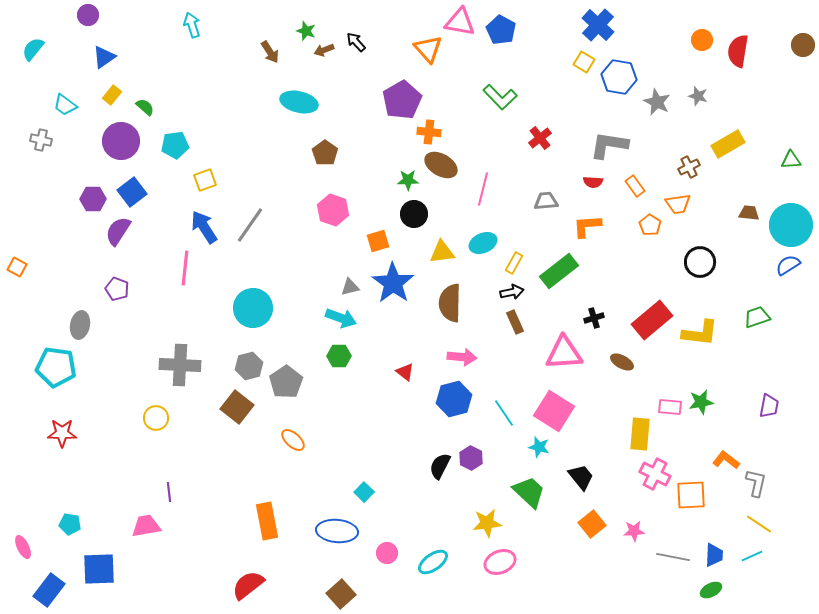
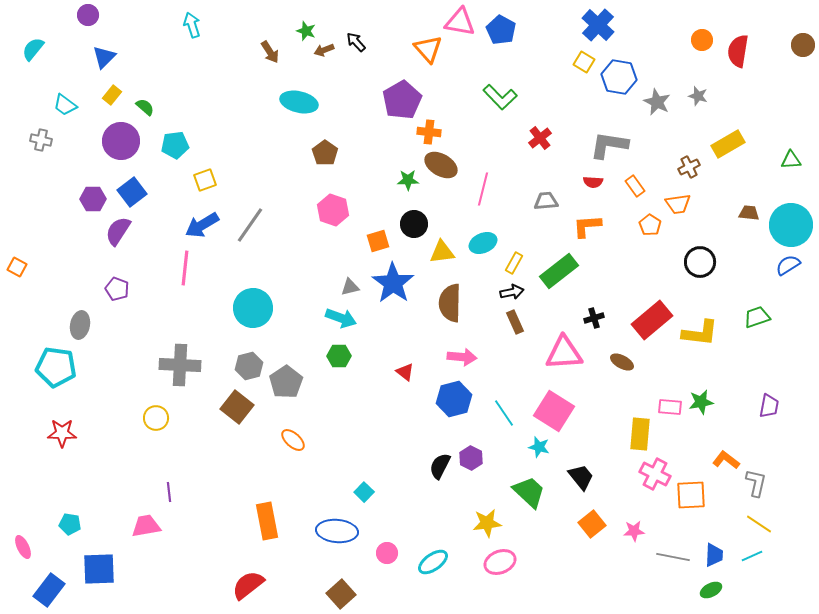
blue triangle at (104, 57): rotated 10 degrees counterclockwise
black circle at (414, 214): moved 10 px down
blue arrow at (204, 227): moved 2 px left, 2 px up; rotated 88 degrees counterclockwise
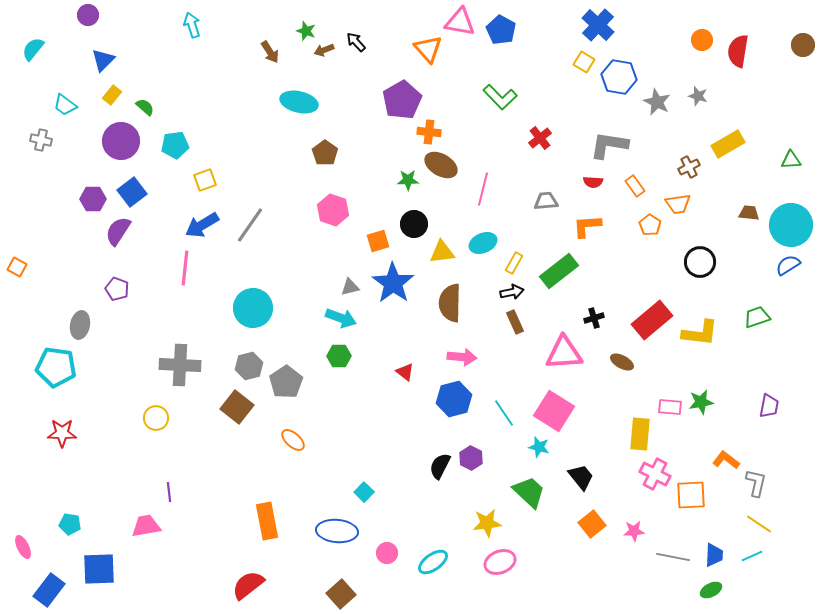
blue triangle at (104, 57): moved 1 px left, 3 px down
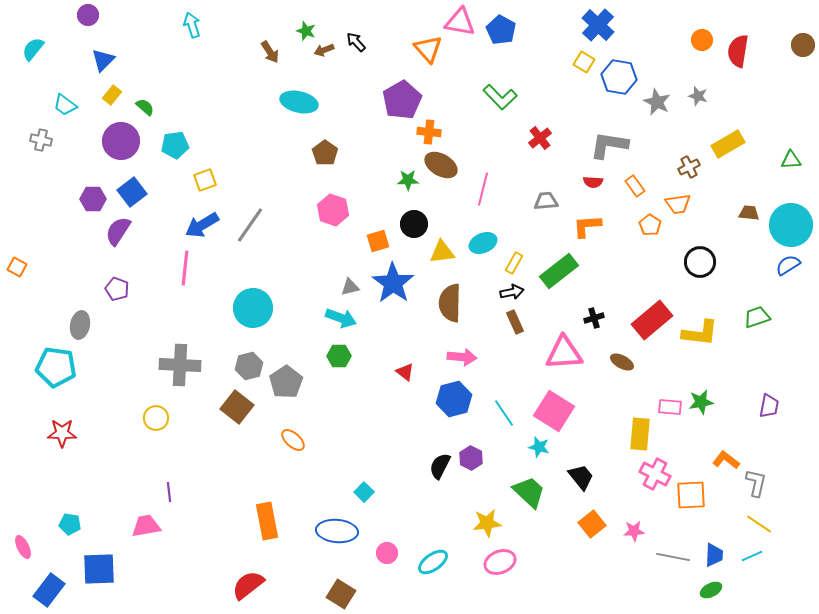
brown square at (341, 594): rotated 16 degrees counterclockwise
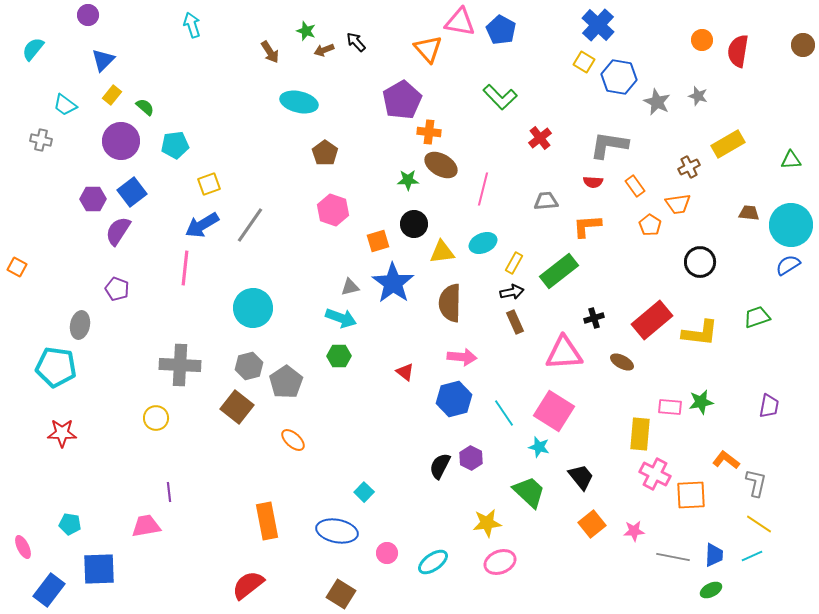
yellow square at (205, 180): moved 4 px right, 4 px down
blue ellipse at (337, 531): rotated 6 degrees clockwise
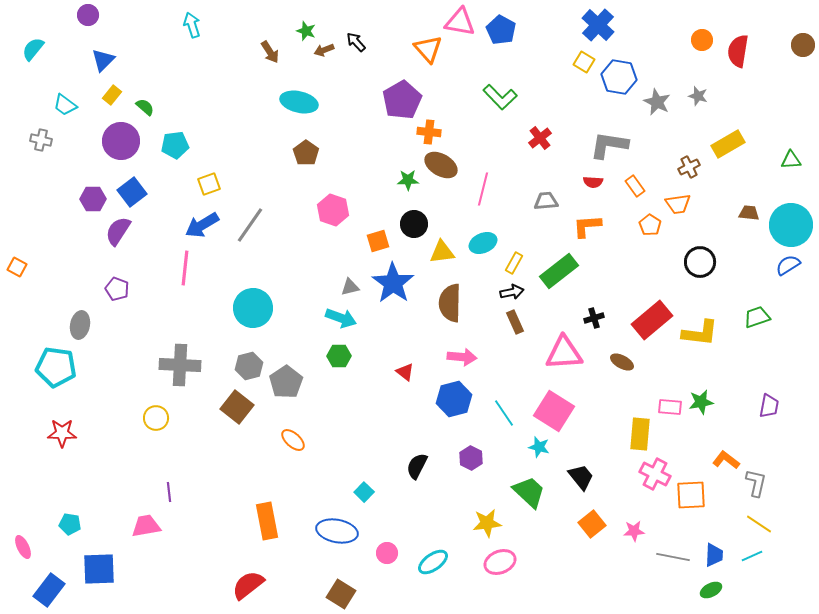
brown pentagon at (325, 153): moved 19 px left
black semicircle at (440, 466): moved 23 px left
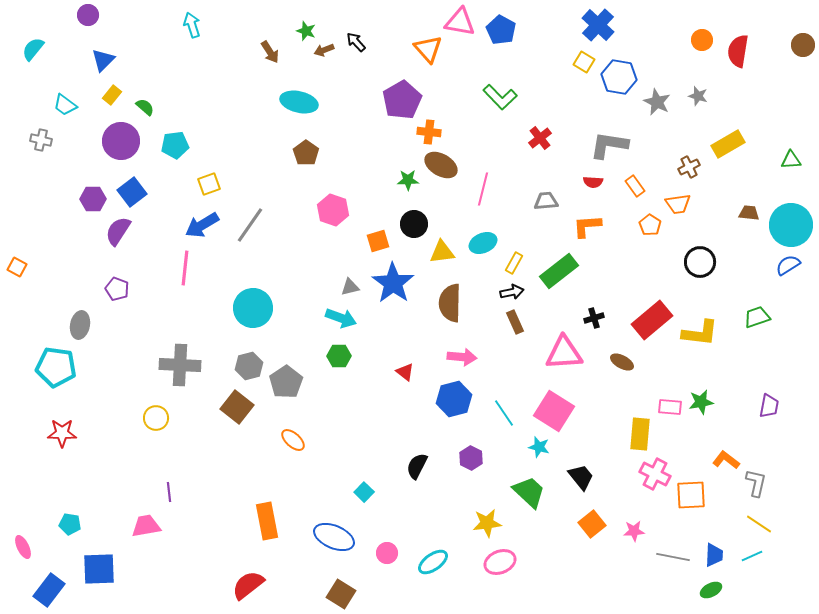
blue ellipse at (337, 531): moved 3 px left, 6 px down; rotated 12 degrees clockwise
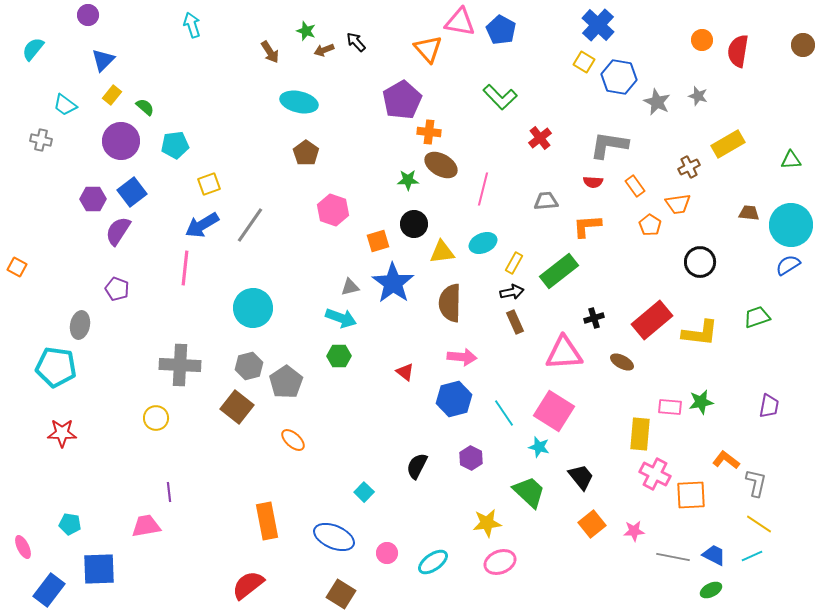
blue trapezoid at (714, 555): rotated 65 degrees counterclockwise
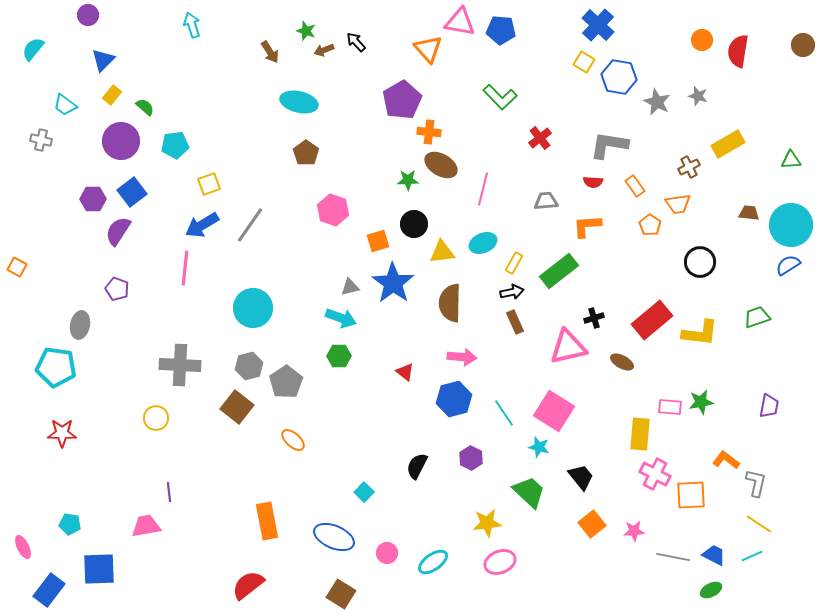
blue pentagon at (501, 30): rotated 24 degrees counterclockwise
pink triangle at (564, 353): moved 4 px right, 6 px up; rotated 9 degrees counterclockwise
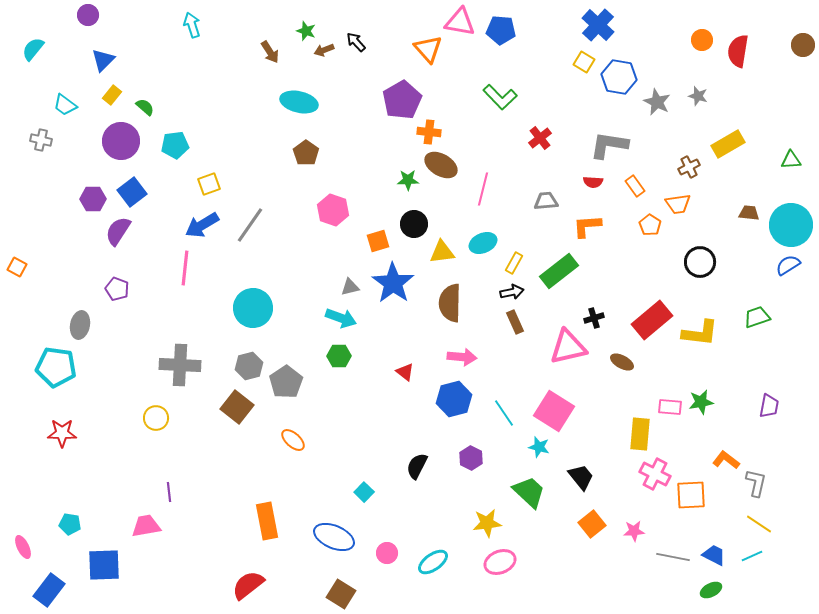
blue square at (99, 569): moved 5 px right, 4 px up
